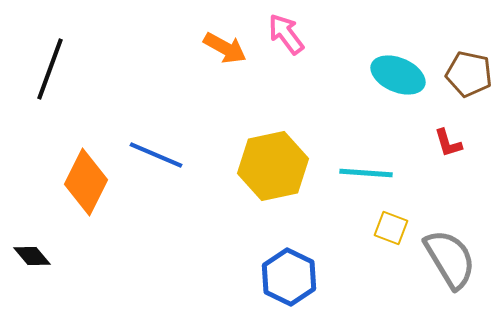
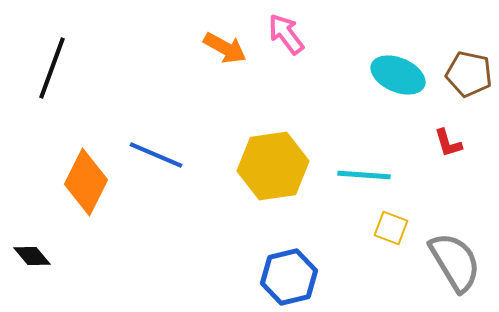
black line: moved 2 px right, 1 px up
yellow hexagon: rotated 4 degrees clockwise
cyan line: moved 2 px left, 2 px down
gray semicircle: moved 5 px right, 3 px down
blue hexagon: rotated 20 degrees clockwise
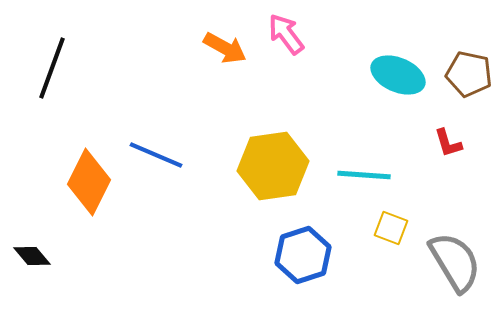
orange diamond: moved 3 px right
blue hexagon: moved 14 px right, 22 px up; rotated 4 degrees counterclockwise
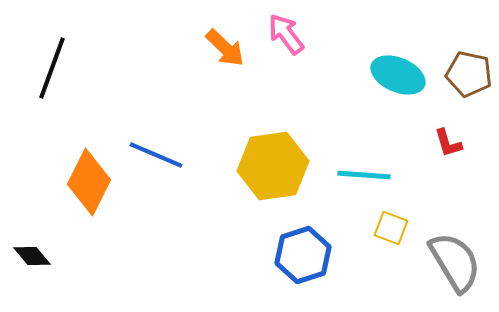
orange arrow: rotated 15 degrees clockwise
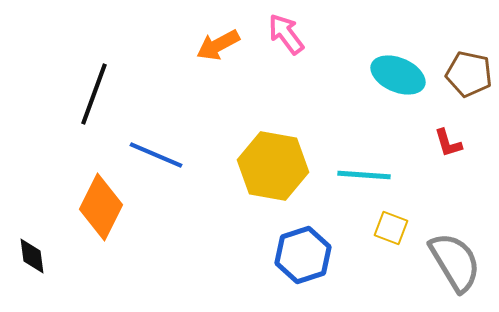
orange arrow: moved 7 px left, 3 px up; rotated 108 degrees clockwise
black line: moved 42 px right, 26 px down
yellow hexagon: rotated 18 degrees clockwise
orange diamond: moved 12 px right, 25 px down
black diamond: rotated 33 degrees clockwise
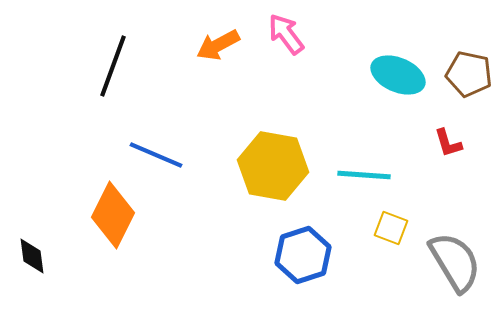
black line: moved 19 px right, 28 px up
orange diamond: moved 12 px right, 8 px down
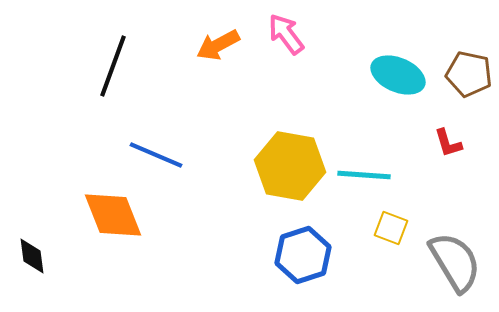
yellow hexagon: moved 17 px right
orange diamond: rotated 48 degrees counterclockwise
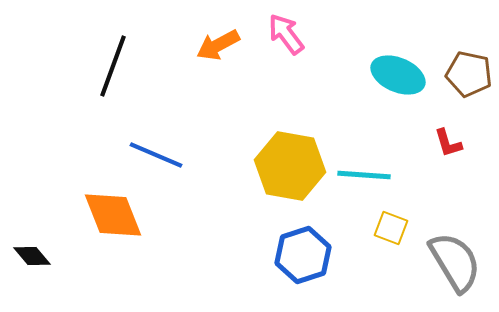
black diamond: rotated 33 degrees counterclockwise
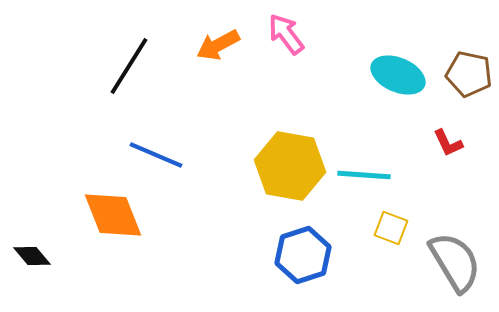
black line: moved 16 px right; rotated 12 degrees clockwise
red L-shape: rotated 8 degrees counterclockwise
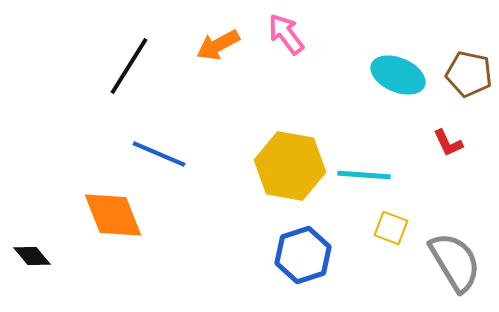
blue line: moved 3 px right, 1 px up
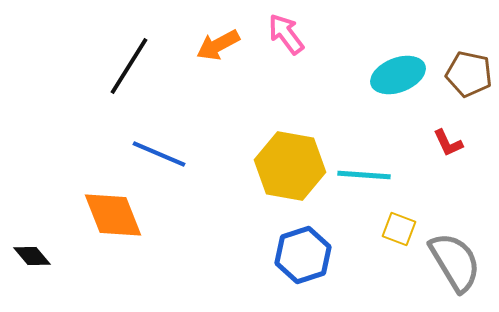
cyan ellipse: rotated 44 degrees counterclockwise
yellow square: moved 8 px right, 1 px down
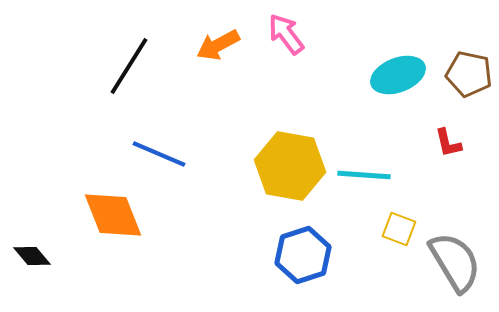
red L-shape: rotated 12 degrees clockwise
